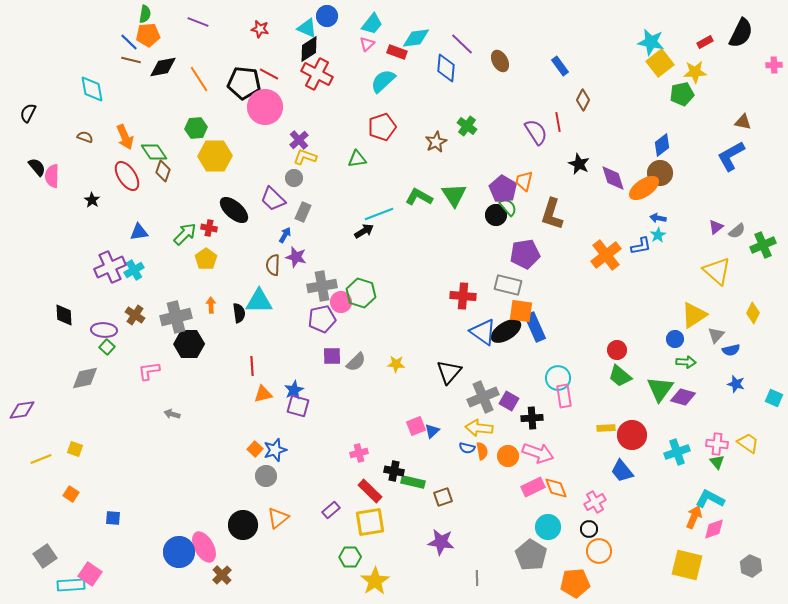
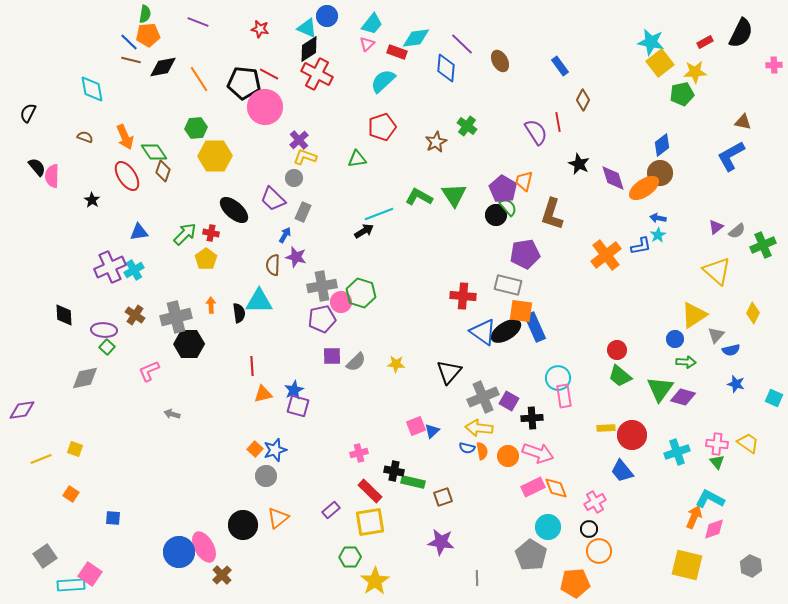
red cross at (209, 228): moved 2 px right, 5 px down
pink L-shape at (149, 371): rotated 15 degrees counterclockwise
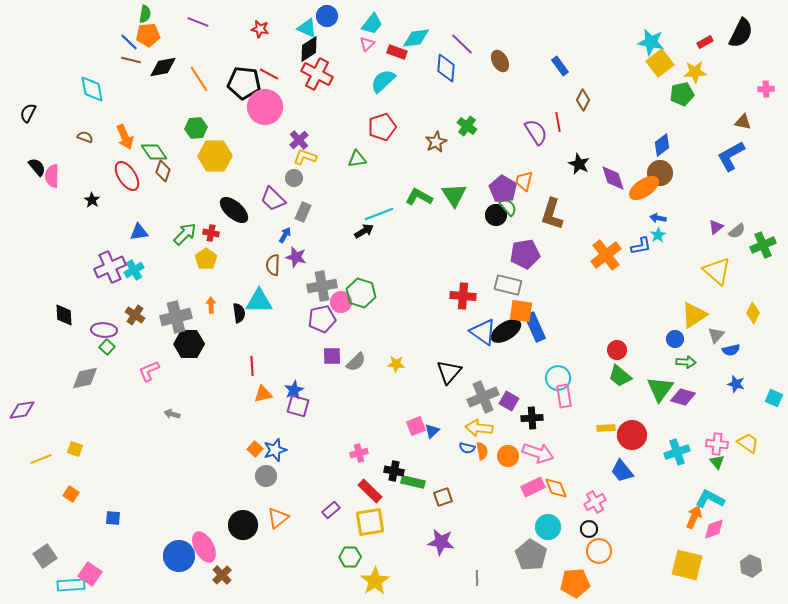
pink cross at (774, 65): moved 8 px left, 24 px down
blue circle at (179, 552): moved 4 px down
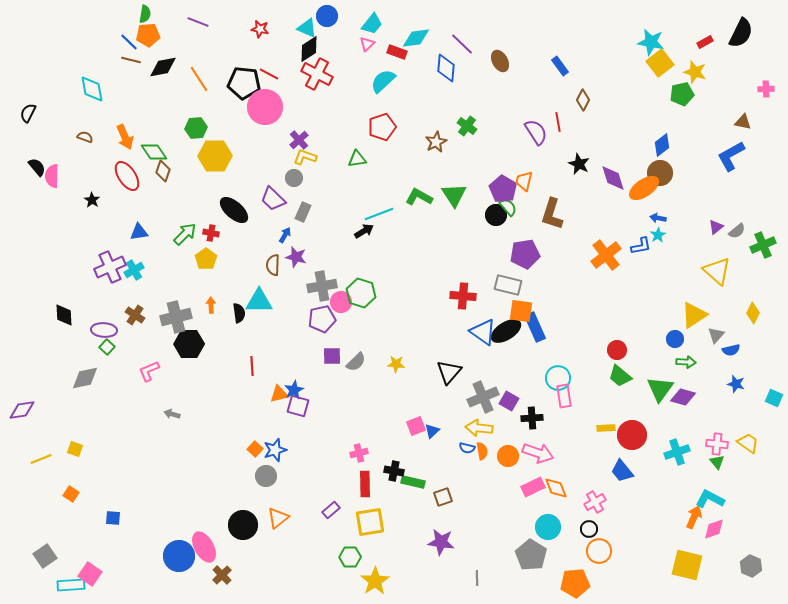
yellow star at (695, 72): rotated 20 degrees clockwise
orange triangle at (263, 394): moved 16 px right
red rectangle at (370, 491): moved 5 px left, 7 px up; rotated 45 degrees clockwise
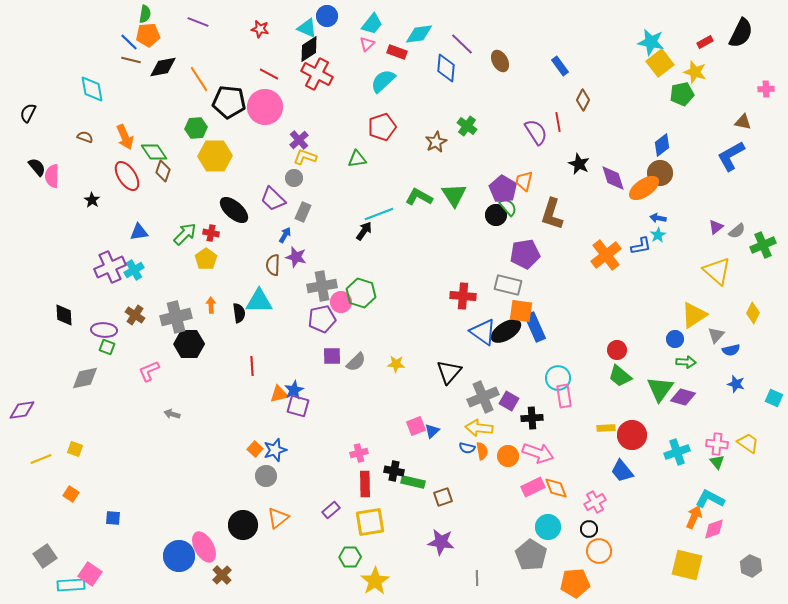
cyan diamond at (416, 38): moved 3 px right, 4 px up
black pentagon at (244, 83): moved 15 px left, 19 px down
black arrow at (364, 231): rotated 24 degrees counterclockwise
green square at (107, 347): rotated 21 degrees counterclockwise
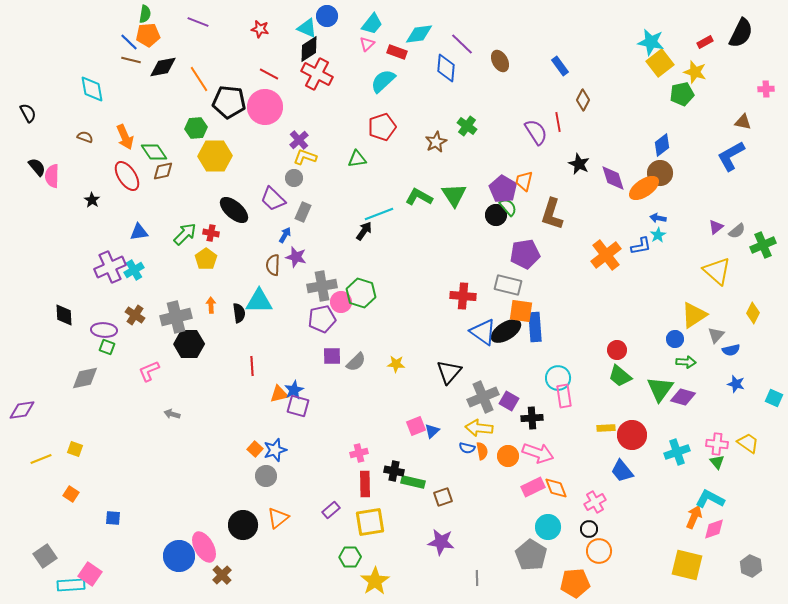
black semicircle at (28, 113): rotated 126 degrees clockwise
brown diamond at (163, 171): rotated 60 degrees clockwise
blue rectangle at (535, 327): rotated 20 degrees clockwise
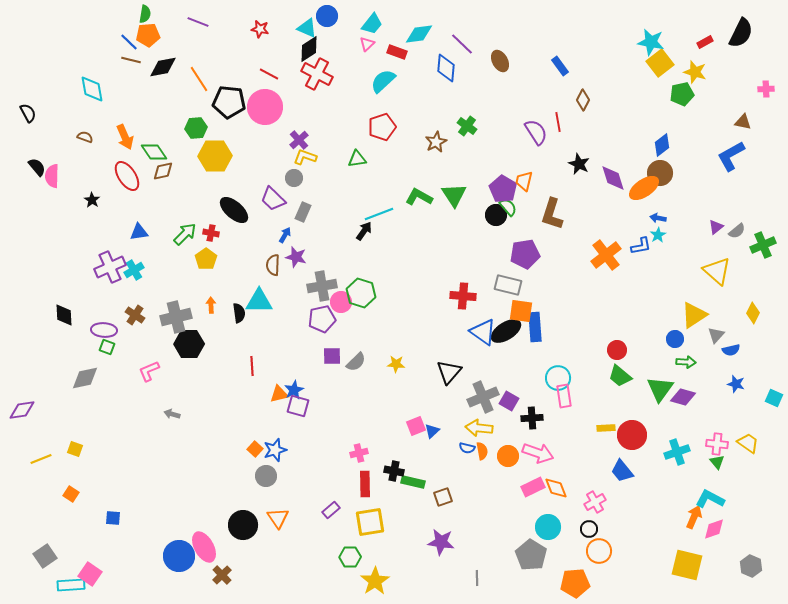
orange triangle at (278, 518): rotated 25 degrees counterclockwise
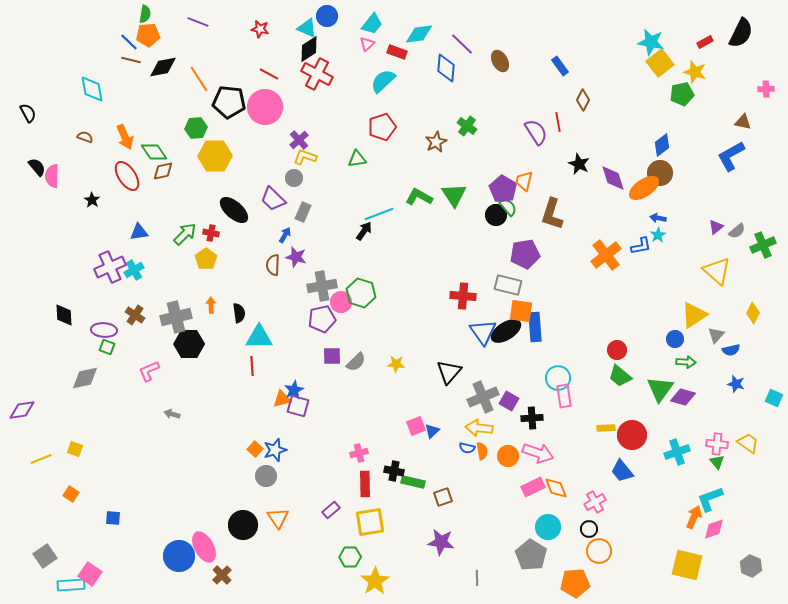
cyan triangle at (259, 301): moved 36 px down
blue triangle at (483, 332): rotated 20 degrees clockwise
orange triangle at (279, 394): moved 3 px right, 5 px down
cyan L-shape at (710, 499): rotated 48 degrees counterclockwise
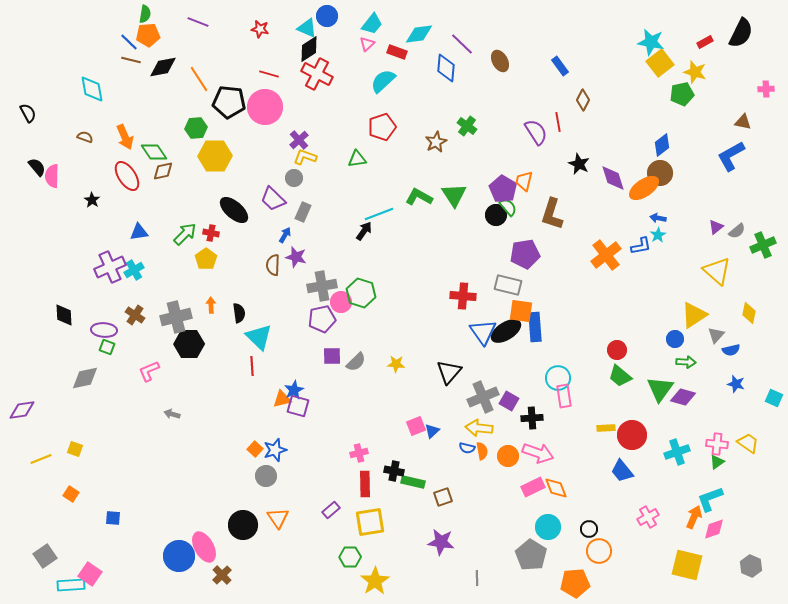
red line at (269, 74): rotated 12 degrees counterclockwise
yellow diamond at (753, 313): moved 4 px left; rotated 15 degrees counterclockwise
cyan triangle at (259, 337): rotated 44 degrees clockwise
green triangle at (717, 462): rotated 35 degrees clockwise
pink cross at (595, 502): moved 53 px right, 15 px down
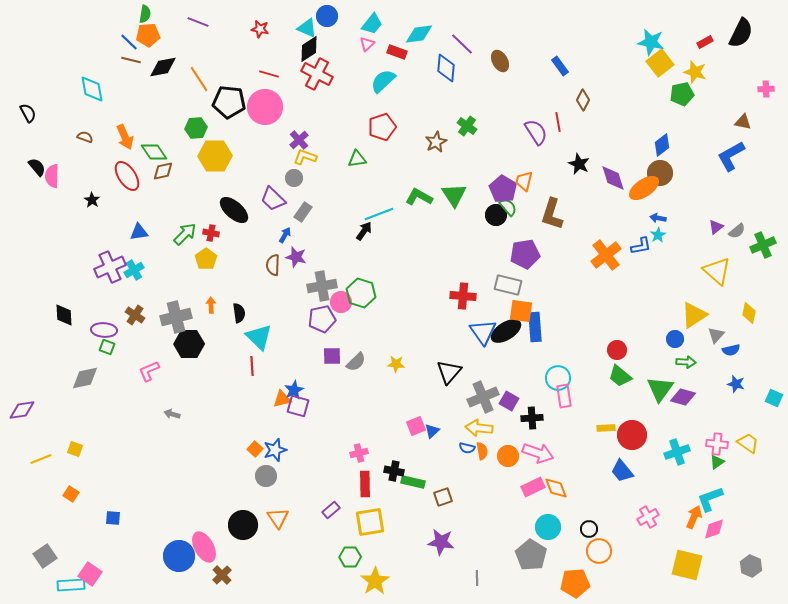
gray rectangle at (303, 212): rotated 12 degrees clockwise
